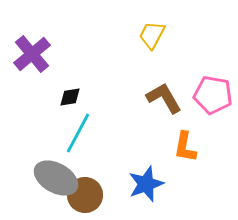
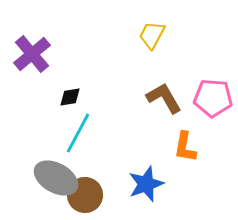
pink pentagon: moved 3 px down; rotated 6 degrees counterclockwise
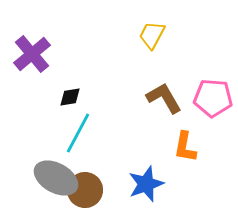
brown circle: moved 5 px up
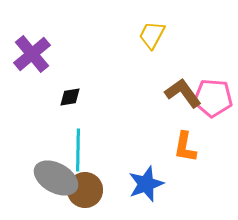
brown L-shape: moved 19 px right, 5 px up; rotated 6 degrees counterclockwise
cyan line: moved 17 px down; rotated 27 degrees counterclockwise
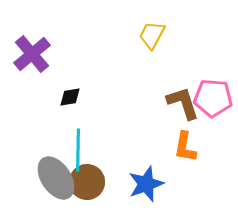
brown L-shape: moved 10 px down; rotated 18 degrees clockwise
gray ellipse: rotated 27 degrees clockwise
brown circle: moved 2 px right, 8 px up
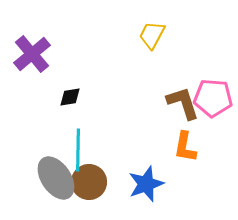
brown circle: moved 2 px right
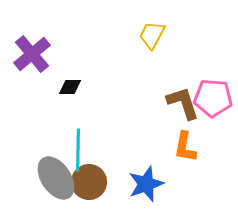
black diamond: moved 10 px up; rotated 10 degrees clockwise
